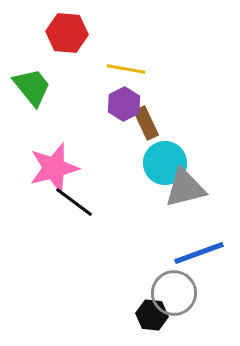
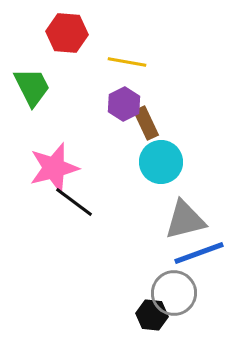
yellow line: moved 1 px right, 7 px up
green trapezoid: rotated 12 degrees clockwise
cyan circle: moved 4 px left, 1 px up
gray triangle: moved 32 px down
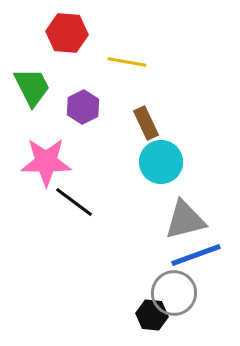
purple hexagon: moved 41 px left, 3 px down
pink star: moved 8 px left, 6 px up; rotated 15 degrees clockwise
blue line: moved 3 px left, 2 px down
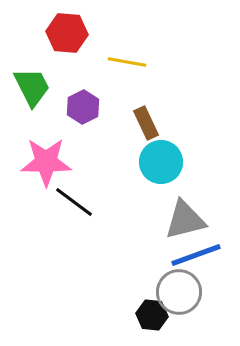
gray circle: moved 5 px right, 1 px up
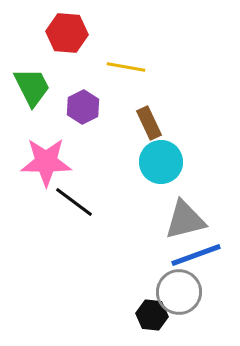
yellow line: moved 1 px left, 5 px down
brown rectangle: moved 3 px right
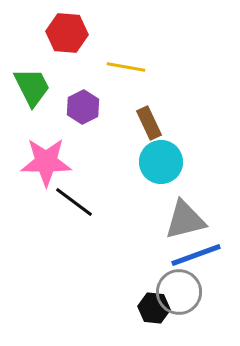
black hexagon: moved 2 px right, 7 px up
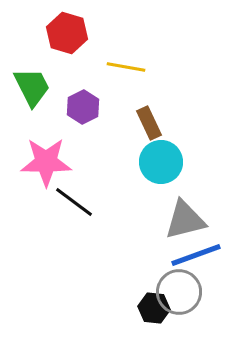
red hexagon: rotated 12 degrees clockwise
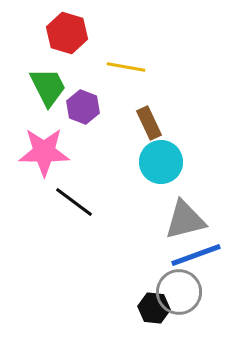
green trapezoid: moved 16 px right
purple hexagon: rotated 12 degrees counterclockwise
pink star: moved 2 px left, 10 px up
